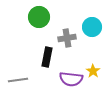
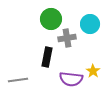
green circle: moved 12 px right, 2 px down
cyan circle: moved 2 px left, 3 px up
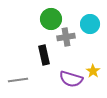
gray cross: moved 1 px left, 1 px up
black rectangle: moved 3 px left, 2 px up; rotated 24 degrees counterclockwise
purple semicircle: rotated 10 degrees clockwise
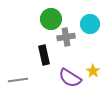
purple semicircle: moved 1 px left, 1 px up; rotated 15 degrees clockwise
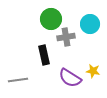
yellow star: rotated 24 degrees counterclockwise
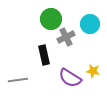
gray cross: rotated 18 degrees counterclockwise
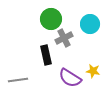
gray cross: moved 2 px left, 1 px down
black rectangle: moved 2 px right
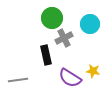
green circle: moved 1 px right, 1 px up
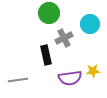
green circle: moved 3 px left, 5 px up
yellow star: rotated 16 degrees counterclockwise
purple semicircle: rotated 40 degrees counterclockwise
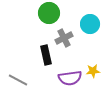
gray line: rotated 36 degrees clockwise
